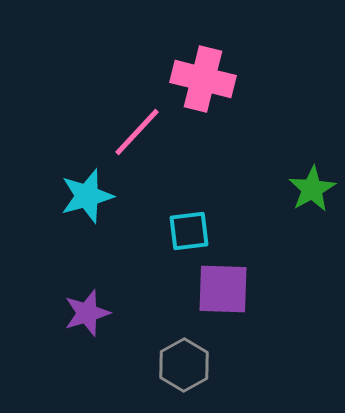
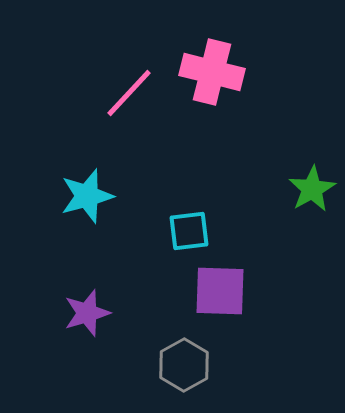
pink cross: moved 9 px right, 7 px up
pink line: moved 8 px left, 39 px up
purple square: moved 3 px left, 2 px down
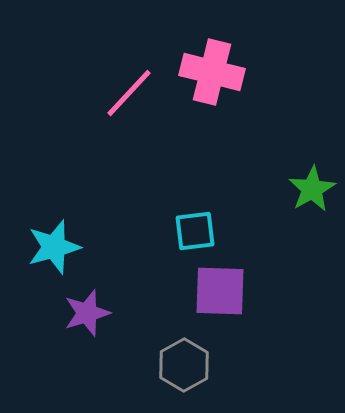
cyan star: moved 33 px left, 51 px down
cyan square: moved 6 px right
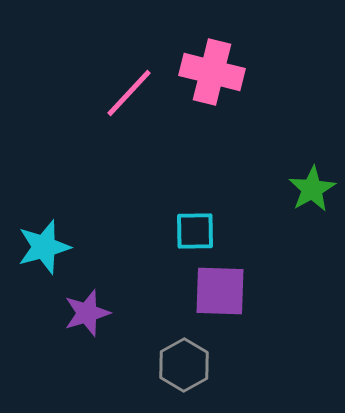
cyan square: rotated 6 degrees clockwise
cyan star: moved 10 px left
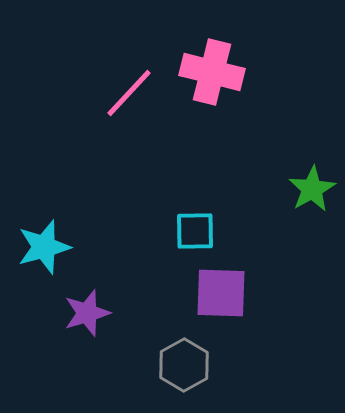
purple square: moved 1 px right, 2 px down
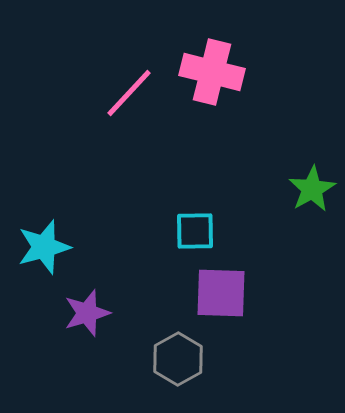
gray hexagon: moved 6 px left, 6 px up
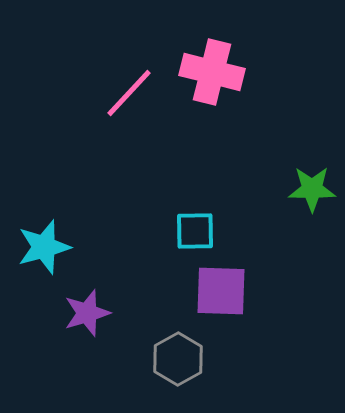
green star: rotated 30 degrees clockwise
purple square: moved 2 px up
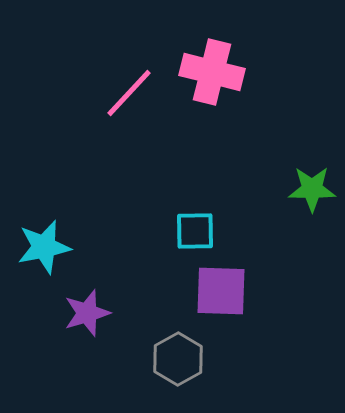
cyan star: rotated 4 degrees clockwise
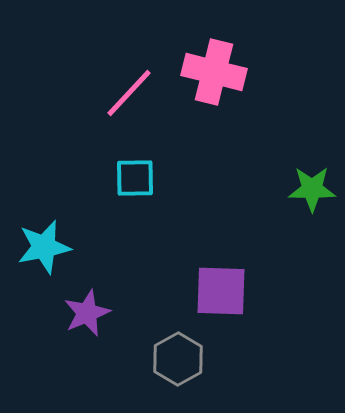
pink cross: moved 2 px right
cyan square: moved 60 px left, 53 px up
purple star: rotated 6 degrees counterclockwise
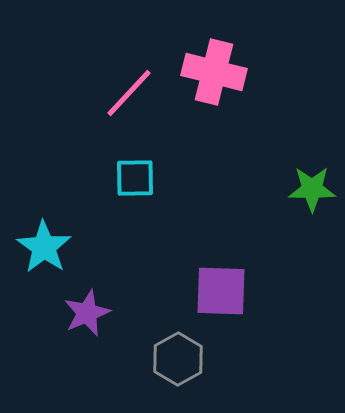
cyan star: rotated 26 degrees counterclockwise
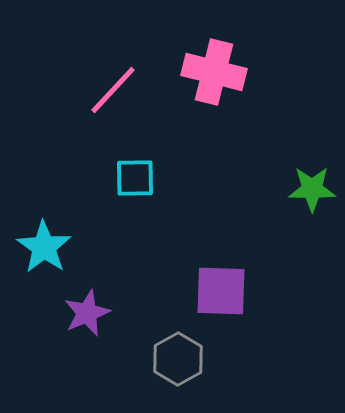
pink line: moved 16 px left, 3 px up
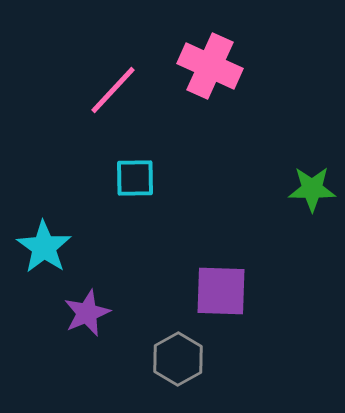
pink cross: moved 4 px left, 6 px up; rotated 10 degrees clockwise
